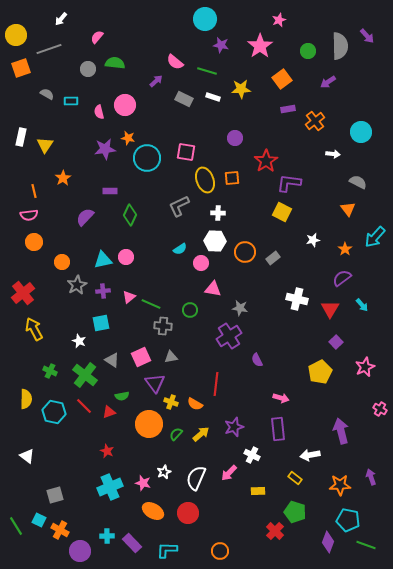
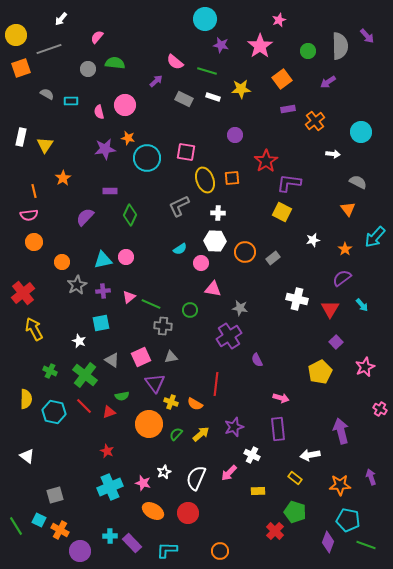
purple circle at (235, 138): moved 3 px up
cyan cross at (107, 536): moved 3 px right
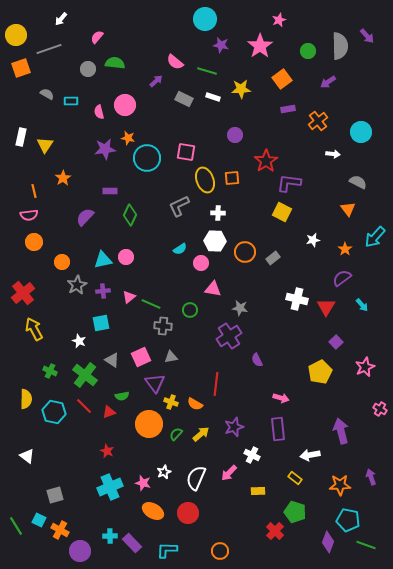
orange cross at (315, 121): moved 3 px right
red triangle at (330, 309): moved 4 px left, 2 px up
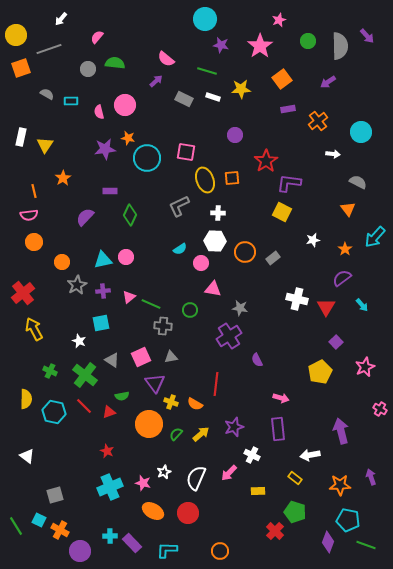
green circle at (308, 51): moved 10 px up
pink semicircle at (175, 62): moved 9 px left, 3 px up
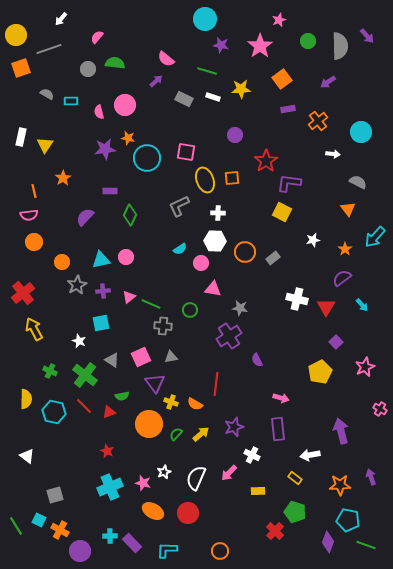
cyan triangle at (103, 260): moved 2 px left
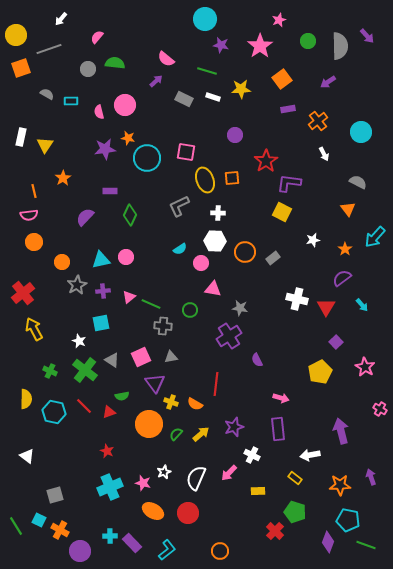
white arrow at (333, 154): moved 9 px left; rotated 56 degrees clockwise
pink star at (365, 367): rotated 18 degrees counterclockwise
green cross at (85, 375): moved 5 px up
cyan L-shape at (167, 550): rotated 140 degrees clockwise
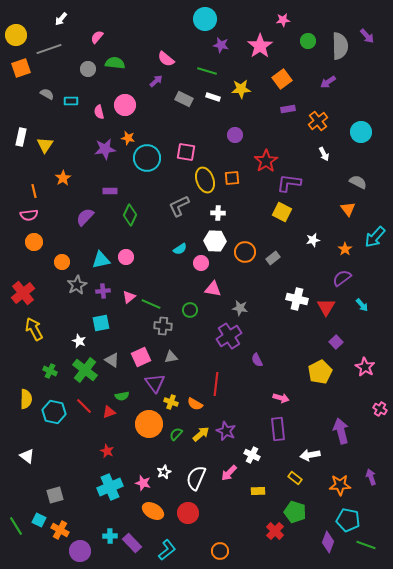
pink star at (279, 20): moved 4 px right; rotated 16 degrees clockwise
purple star at (234, 427): moved 8 px left, 4 px down; rotated 30 degrees counterclockwise
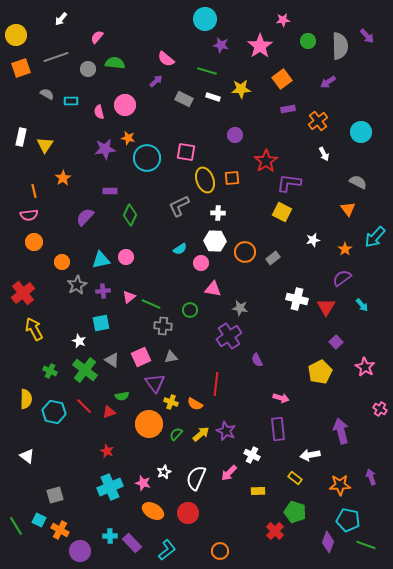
gray line at (49, 49): moved 7 px right, 8 px down
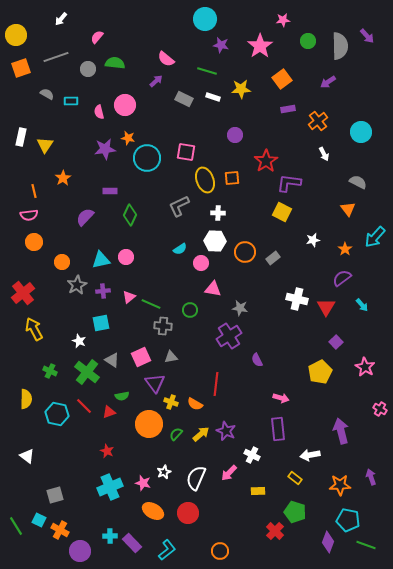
green cross at (85, 370): moved 2 px right, 2 px down
cyan hexagon at (54, 412): moved 3 px right, 2 px down
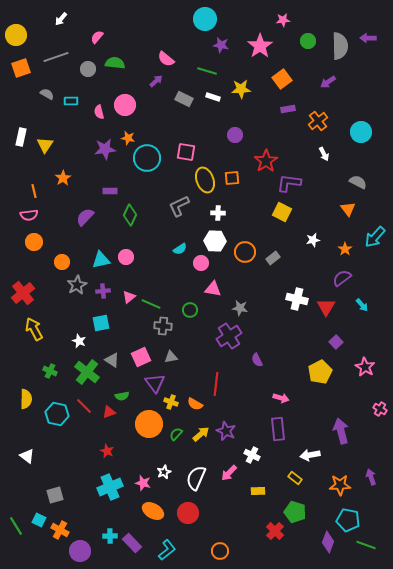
purple arrow at (367, 36): moved 1 px right, 2 px down; rotated 133 degrees clockwise
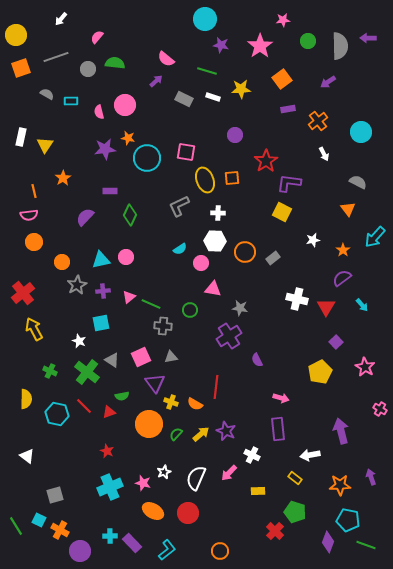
orange star at (345, 249): moved 2 px left, 1 px down
red line at (216, 384): moved 3 px down
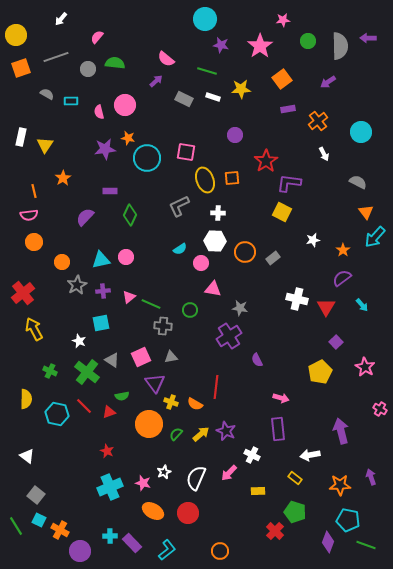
orange triangle at (348, 209): moved 18 px right, 3 px down
gray square at (55, 495): moved 19 px left; rotated 36 degrees counterclockwise
